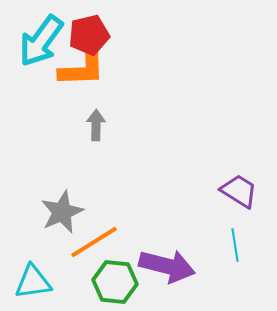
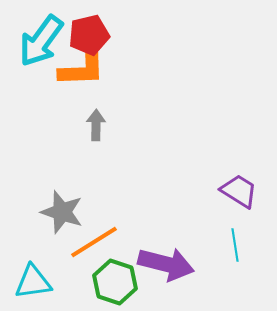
gray star: rotated 30 degrees counterclockwise
purple arrow: moved 1 px left, 2 px up
green hexagon: rotated 12 degrees clockwise
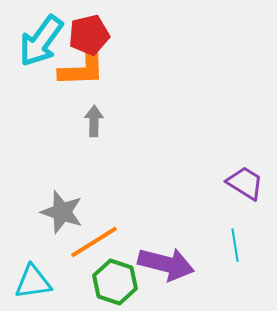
gray arrow: moved 2 px left, 4 px up
purple trapezoid: moved 6 px right, 8 px up
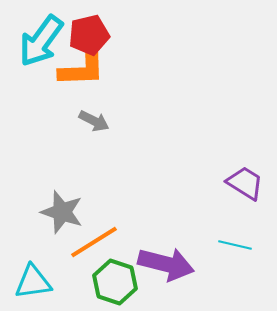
gray arrow: rotated 116 degrees clockwise
cyan line: rotated 68 degrees counterclockwise
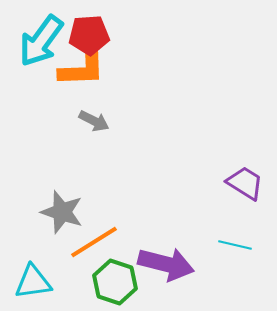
red pentagon: rotated 9 degrees clockwise
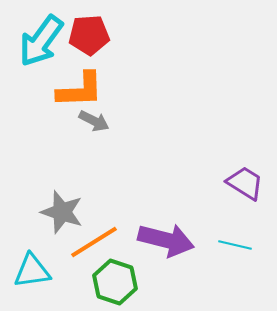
orange L-shape: moved 2 px left, 21 px down
purple arrow: moved 24 px up
cyan triangle: moved 1 px left, 11 px up
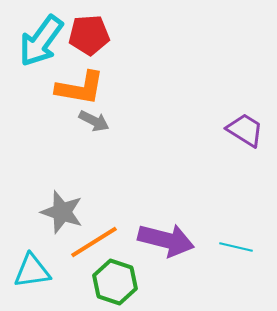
orange L-shape: moved 2 px up; rotated 12 degrees clockwise
purple trapezoid: moved 53 px up
cyan line: moved 1 px right, 2 px down
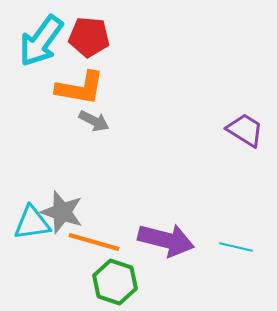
red pentagon: moved 2 px down; rotated 9 degrees clockwise
orange line: rotated 48 degrees clockwise
cyan triangle: moved 48 px up
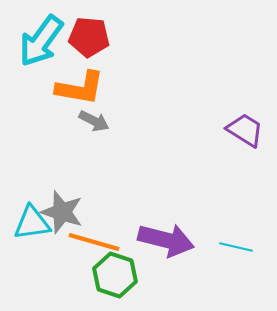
green hexagon: moved 7 px up
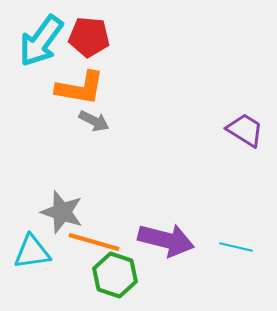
cyan triangle: moved 29 px down
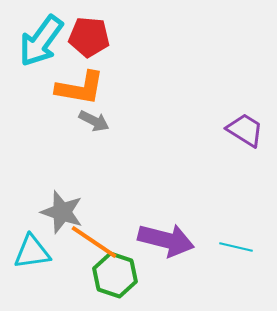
orange line: rotated 18 degrees clockwise
